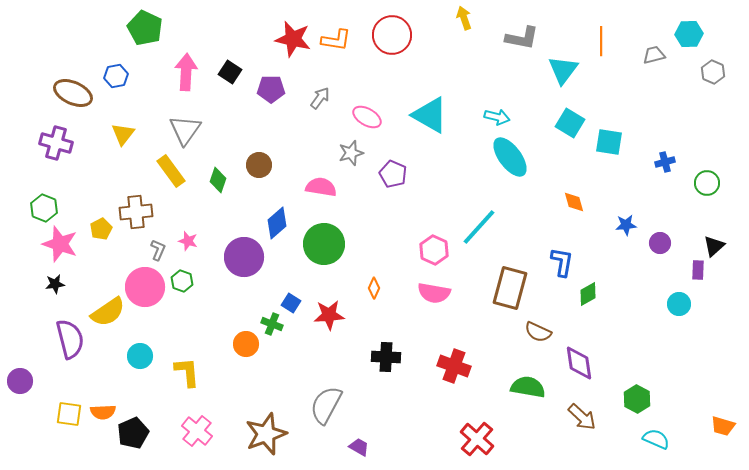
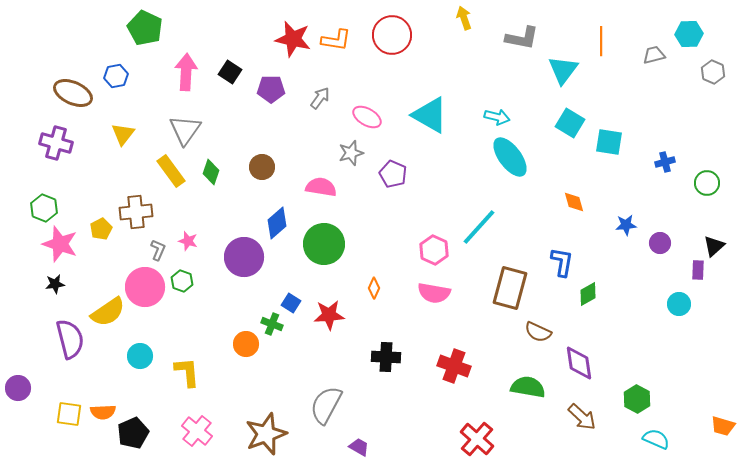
brown circle at (259, 165): moved 3 px right, 2 px down
green diamond at (218, 180): moved 7 px left, 8 px up
purple circle at (20, 381): moved 2 px left, 7 px down
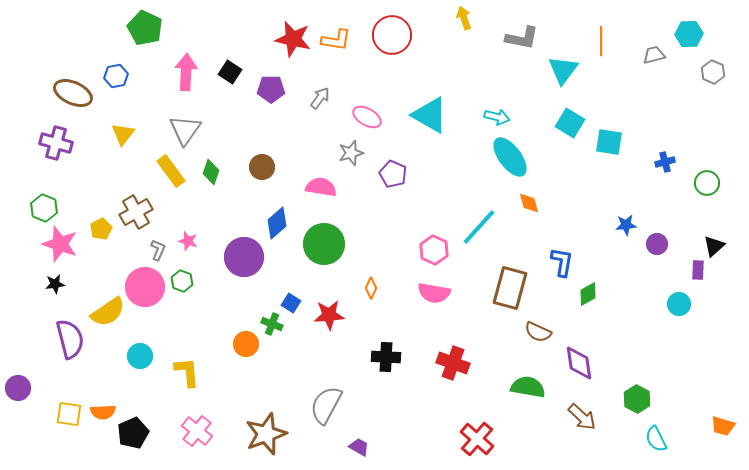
orange diamond at (574, 202): moved 45 px left, 1 px down
brown cross at (136, 212): rotated 24 degrees counterclockwise
purple circle at (660, 243): moved 3 px left, 1 px down
orange diamond at (374, 288): moved 3 px left
red cross at (454, 366): moved 1 px left, 3 px up
cyan semicircle at (656, 439): rotated 140 degrees counterclockwise
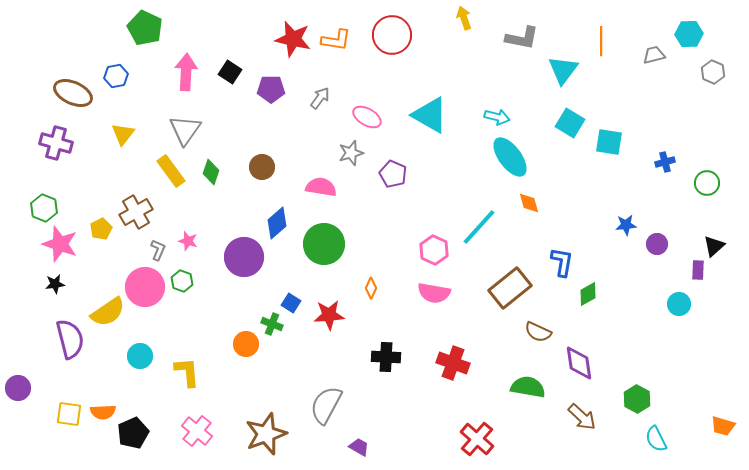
brown rectangle at (510, 288): rotated 36 degrees clockwise
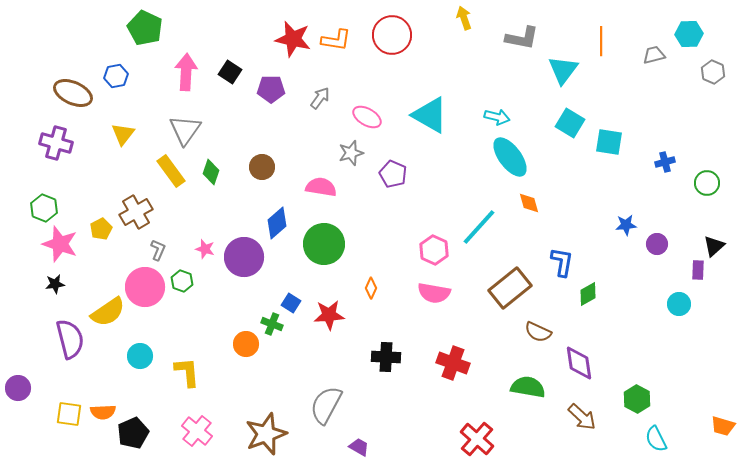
pink star at (188, 241): moved 17 px right, 8 px down
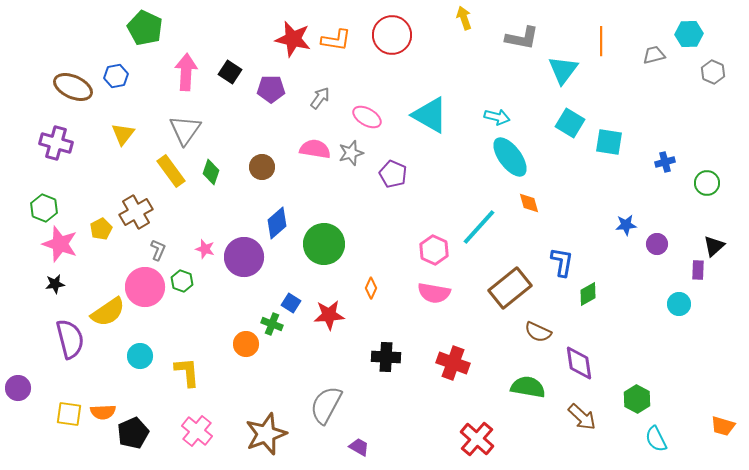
brown ellipse at (73, 93): moved 6 px up
pink semicircle at (321, 187): moved 6 px left, 38 px up
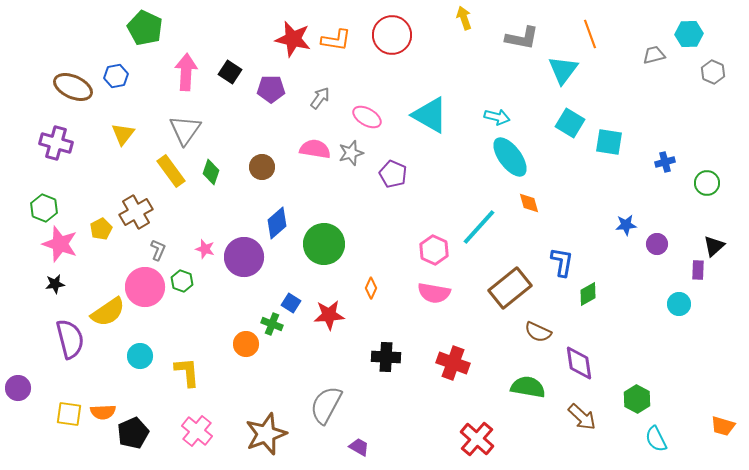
orange line at (601, 41): moved 11 px left, 7 px up; rotated 20 degrees counterclockwise
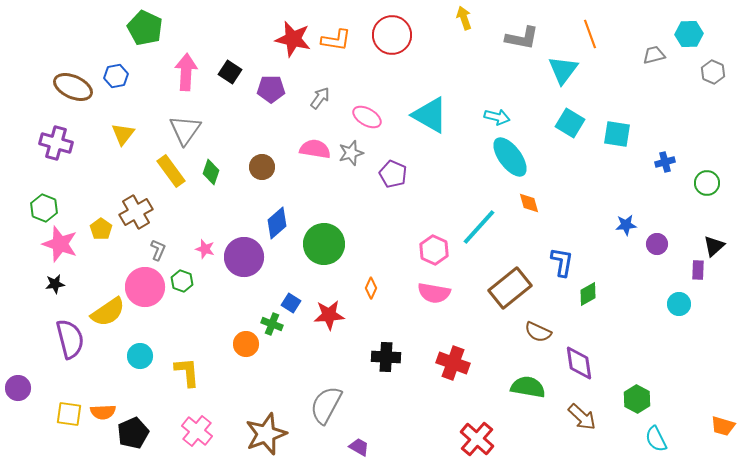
cyan square at (609, 142): moved 8 px right, 8 px up
yellow pentagon at (101, 229): rotated 10 degrees counterclockwise
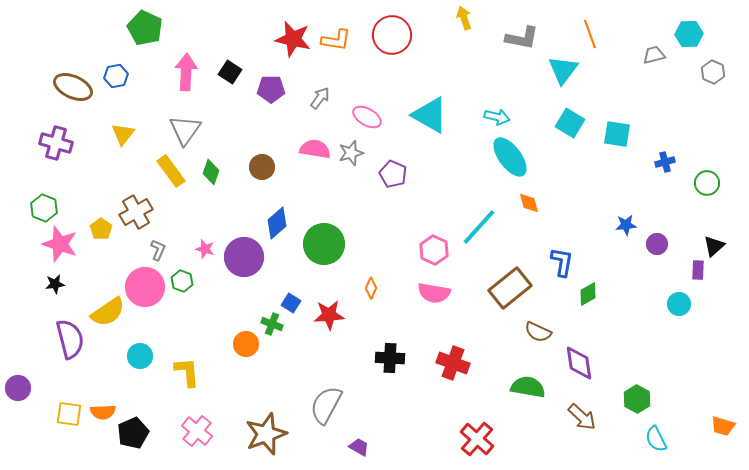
black cross at (386, 357): moved 4 px right, 1 px down
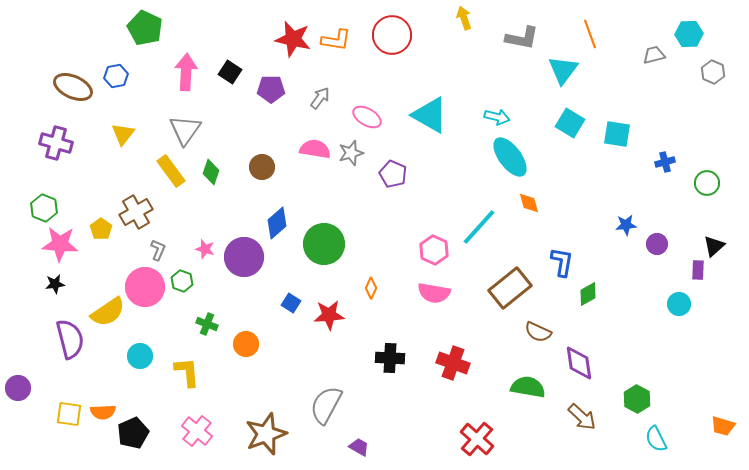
pink star at (60, 244): rotated 15 degrees counterclockwise
green cross at (272, 324): moved 65 px left
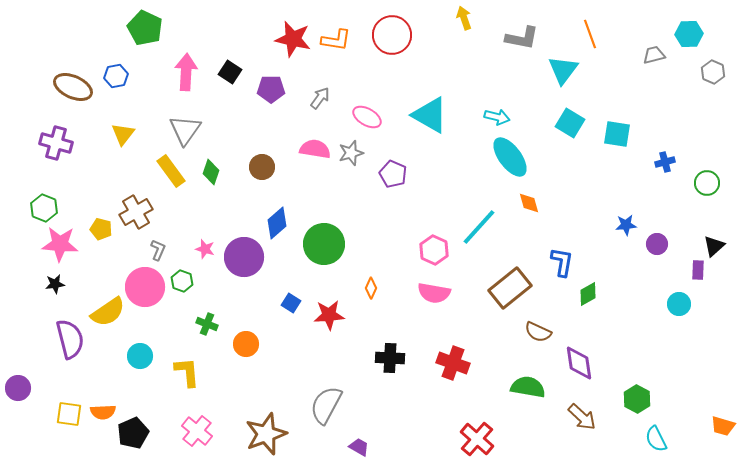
yellow pentagon at (101, 229): rotated 20 degrees counterclockwise
